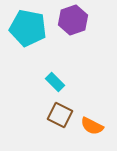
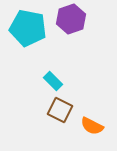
purple hexagon: moved 2 px left, 1 px up
cyan rectangle: moved 2 px left, 1 px up
brown square: moved 5 px up
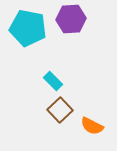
purple hexagon: rotated 16 degrees clockwise
brown square: rotated 20 degrees clockwise
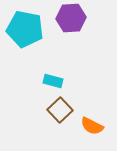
purple hexagon: moved 1 px up
cyan pentagon: moved 3 px left, 1 px down
cyan rectangle: rotated 30 degrees counterclockwise
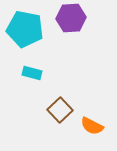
cyan rectangle: moved 21 px left, 8 px up
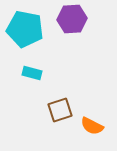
purple hexagon: moved 1 px right, 1 px down
brown square: rotated 25 degrees clockwise
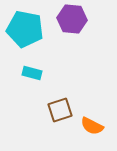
purple hexagon: rotated 8 degrees clockwise
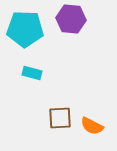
purple hexagon: moved 1 px left
cyan pentagon: rotated 9 degrees counterclockwise
brown square: moved 8 px down; rotated 15 degrees clockwise
